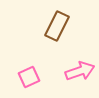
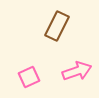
pink arrow: moved 3 px left
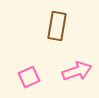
brown rectangle: rotated 16 degrees counterclockwise
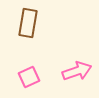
brown rectangle: moved 29 px left, 3 px up
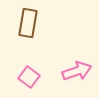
pink square: rotated 30 degrees counterclockwise
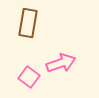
pink arrow: moved 16 px left, 8 px up
